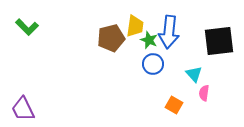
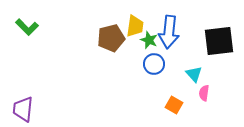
blue circle: moved 1 px right
purple trapezoid: rotated 32 degrees clockwise
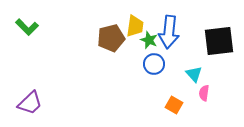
purple trapezoid: moved 7 px right, 6 px up; rotated 140 degrees counterclockwise
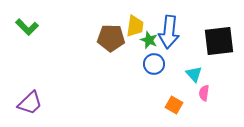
brown pentagon: rotated 16 degrees clockwise
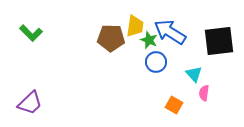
green L-shape: moved 4 px right, 6 px down
blue arrow: moved 1 px right; rotated 116 degrees clockwise
blue circle: moved 2 px right, 2 px up
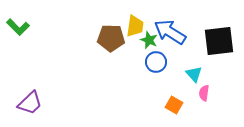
green L-shape: moved 13 px left, 6 px up
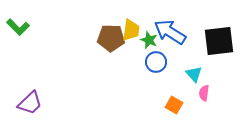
yellow trapezoid: moved 4 px left, 4 px down
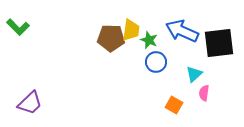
blue arrow: moved 12 px right, 1 px up; rotated 8 degrees counterclockwise
black square: moved 2 px down
cyan triangle: rotated 30 degrees clockwise
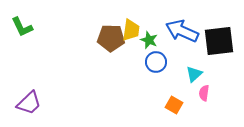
green L-shape: moved 4 px right; rotated 20 degrees clockwise
black square: moved 2 px up
purple trapezoid: moved 1 px left
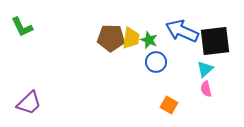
yellow trapezoid: moved 8 px down
black square: moved 4 px left
cyan triangle: moved 11 px right, 5 px up
pink semicircle: moved 2 px right, 4 px up; rotated 21 degrees counterclockwise
orange square: moved 5 px left
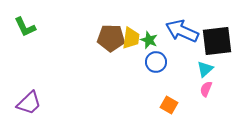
green L-shape: moved 3 px right
black square: moved 2 px right
pink semicircle: rotated 35 degrees clockwise
